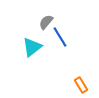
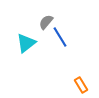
cyan triangle: moved 6 px left, 4 px up
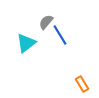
blue line: moved 2 px up
orange rectangle: moved 1 px right, 1 px up
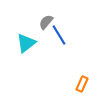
blue line: moved 1 px left
orange rectangle: rotated 56 degrees clockwise
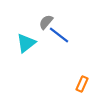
blue line: rotated 20 degrees counterclockwise
